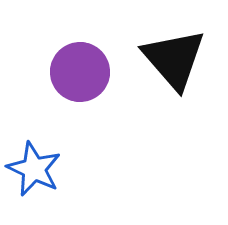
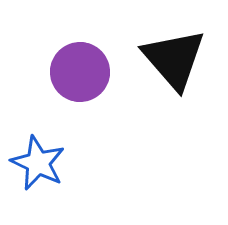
blue star: moved 4 px right, 6 px up
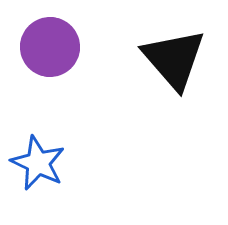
purple circle: moved 30 px left, 25 px up
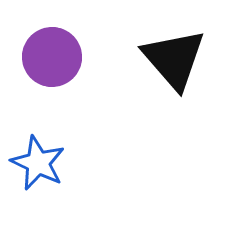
purple circle: moved 2 px right, 10 px down
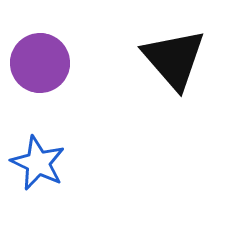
purple circle: moved 12 px left, 6 px down
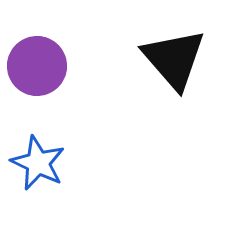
purple circle: moved 3 px left, 3 px down
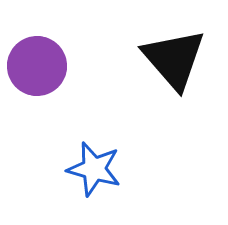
blue star: moved 56 px right, 6 px down; rotated 10 degrees counterclockwise
